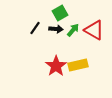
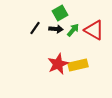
red star: moved 2 px right, 2 px up; rotated 10 degrees clockwise
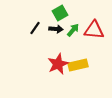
red triangle: rotated 25 degrees counterclockwise
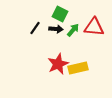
green square: moved 1 px down; rotated 35 degrees counterclockwise
red triangle: moved 3 px up
yellow rectangle: moved 3 px down
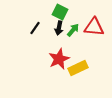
green square: moved 2 px up
black arrow: moved 3 px right, 1 px up; rotated 96 degrees clockwise
red star: moved 1 px right, 5 px up
yellow rectangle: rotated 12 degrees counterclockwise
